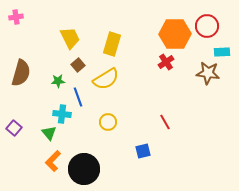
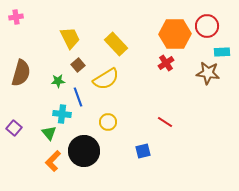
yellow rectangle: moved 4 px right; rotated 60 degrees counterclockwise
red cross: moved 1 px down
red line: rotated 28 degrees counterclockwise
black circle: moved 18 px up
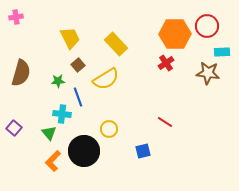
yellow circle: moved 1 px right, 7 px down
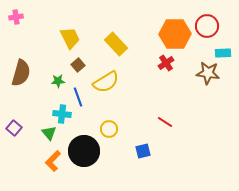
cyan rectangle: moved 1 px right, 1 px down
yellow semicircle: moved 3 px down
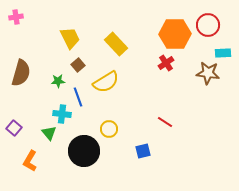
red circle: moved 1 px right, 1 px up
orange L-shape: moved 23 px left; rotated 15 degrees counterclockwise
